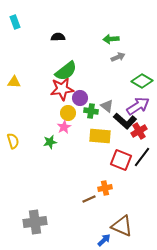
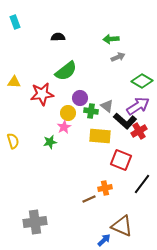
red star: moved 20 px left, 5 px down
black line: moved 27 px down
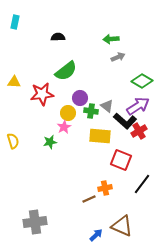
cyan rectangle: rotated 32 degrees clockwise
blue arrow: moved 8 px left, 5 px up
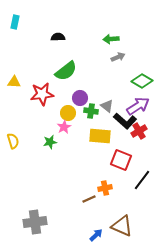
black line: moved 4 px up
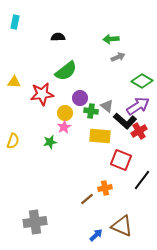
yellow circle: moved 3 px left
yellow semicircle: rotated 35 degrees clockwise
brown line: moved 2 px left; rotated 16 degrees counterclockwise
